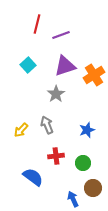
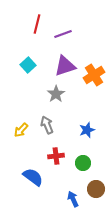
purple line: moved 2 px right, 1 px up
brown circle: moved 3 px right, 1 px down
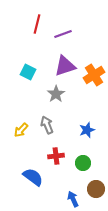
cyan square: moved 7 px down; rotated 21 degrees counterclockwise
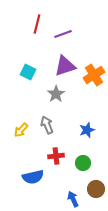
blue semicircle: rotated 130 degrees clockwise
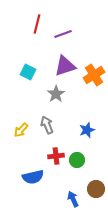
green circle: moved 6 px left, 3 px up
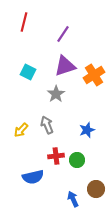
red line: moved 13 px left, 2 px up
purple line: rotated 36 degrees counterclockwise
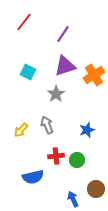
red line: rotated 24 degrees clockwise
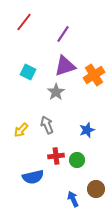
gray star: moved 2 px up
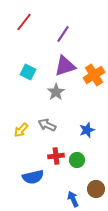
gray arrow: rotated 42 degrees counterclockwise
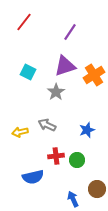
purple line: moved 7 px right, 2 px up
yellow arrow: moved 1 px left, 2 px down; rotated 35 degrees clockwise
brown circle: moved 1 px right
